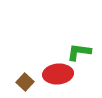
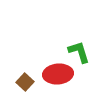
green L-shape: rotated 65 degrees clockwise
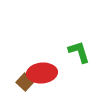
red ellipse: moved 16 px left, 1 px up
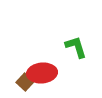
green L-shape: moved 3 px left, 5 px up
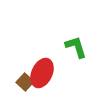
red ellipse: rotated 60 degrees counterclockwise
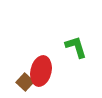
red ellipse: moved 1 px left, 2 px up; rotated 12 degrees counterclockwise
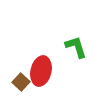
brown square: moved 4 px left
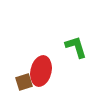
brown square: moved 3 px right; rotated 30 degrees clockwise
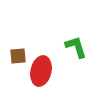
brown square: moved 6 px left, 26 px up; rotated 12 degrees clockwise
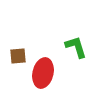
red ellipse: moved 2 px right, 2 px down
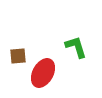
red ellipse: rotated 16 degrees clockwise
